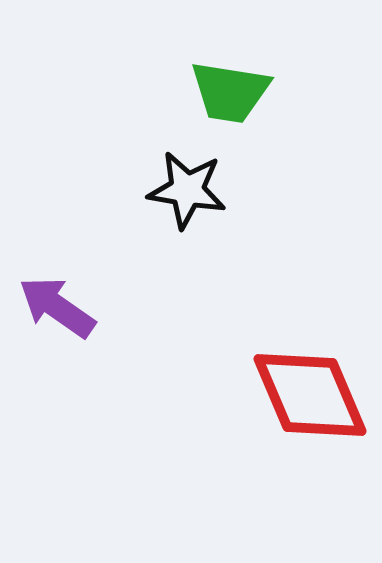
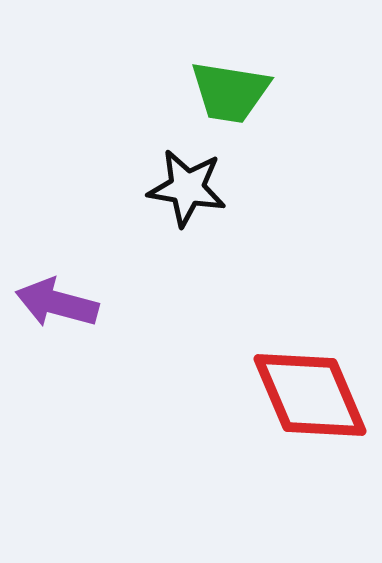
black star: moved 2 px up
purple arrow: moved 4 px up; rotated 20 degrees counterclockwise
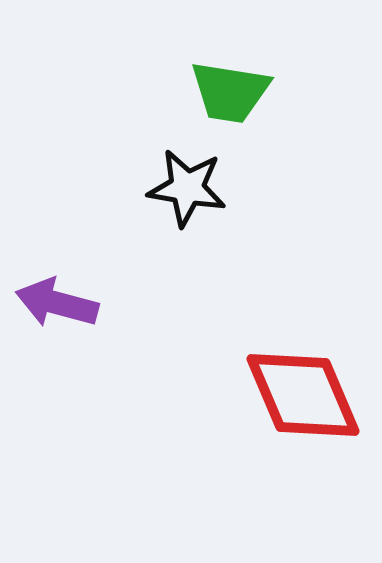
red diamond: moved 7 px left
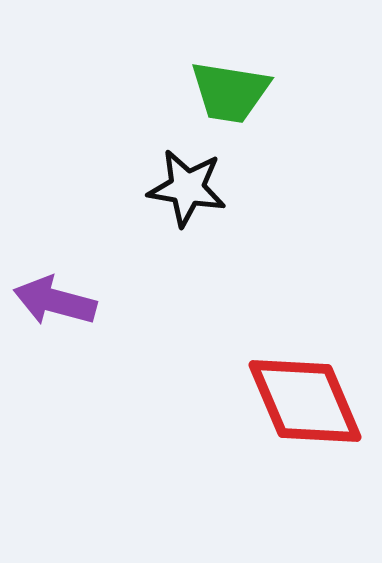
purple arrow: moved 2 px left, 2 px up
red diamond: moved 2 px right, 6 px down
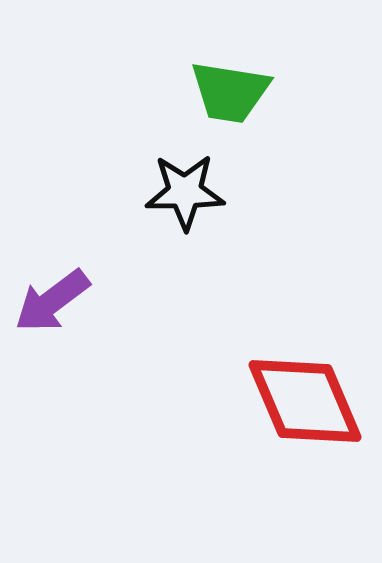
black star: moved 2 px left, 4 px down; rotated 10 degrees counterclockwise
purple arrow: moved 3 px left; rotated 52 degrees counterclockwise
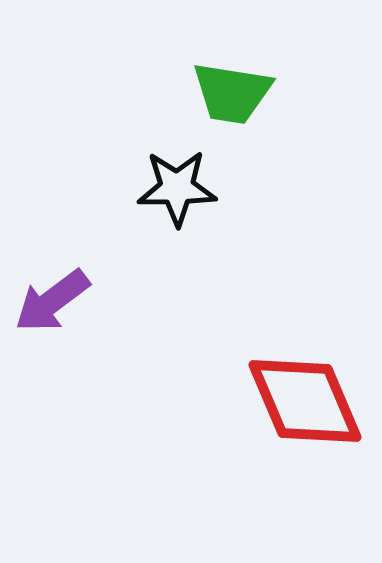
green trapezoid: moved 2 px right, 1 px down
black star: moved 8 px left, 4 px up
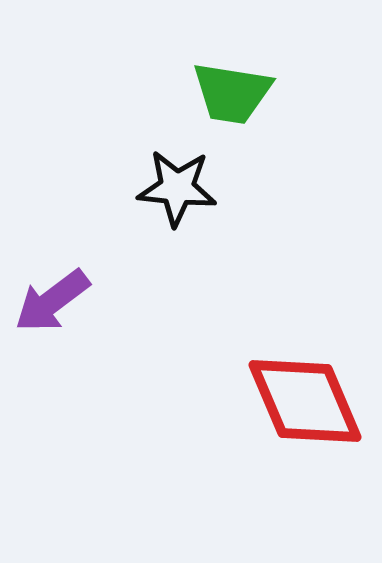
black star: rotated 6 degrees clockwise
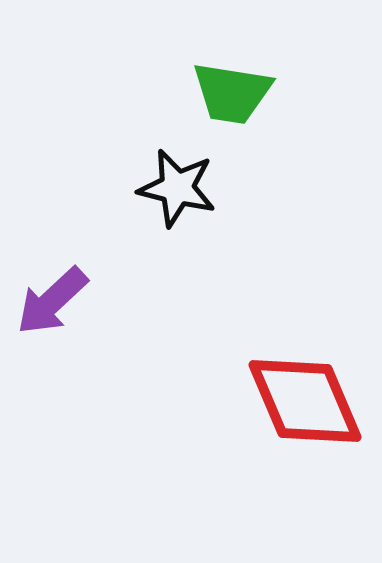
black star: rotated 8 degrees clockwise
purple arrow: rotated 6 degrees counterclockwise
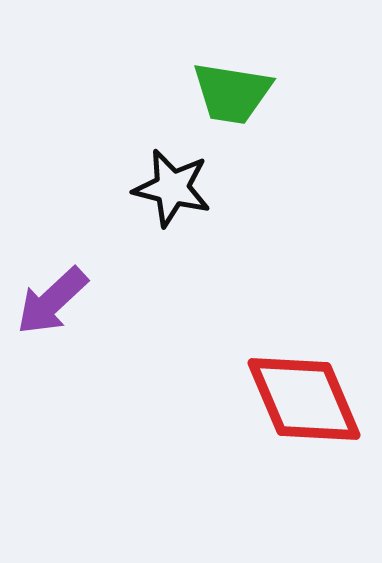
black star: moved 5 px left
red diamond: moved 1 px left, 2 px up
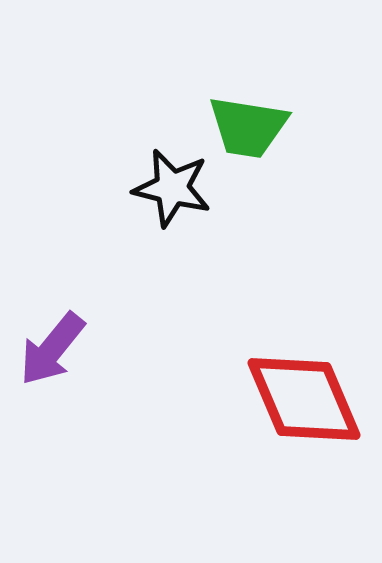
green trapezoid: moved 16 px right, 34 px down
purple arrow: moved 48 px down; rotated 8 degrees counterclockwise
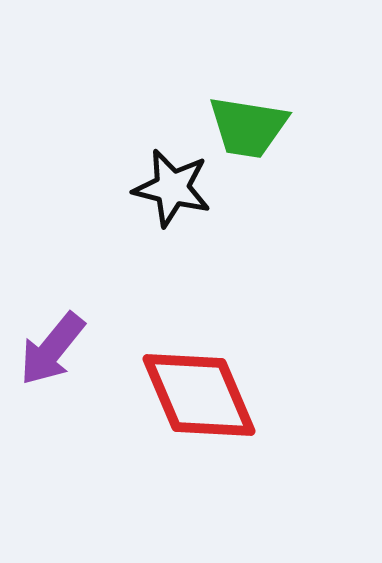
red diamond: moved 105 px left, 4 px up
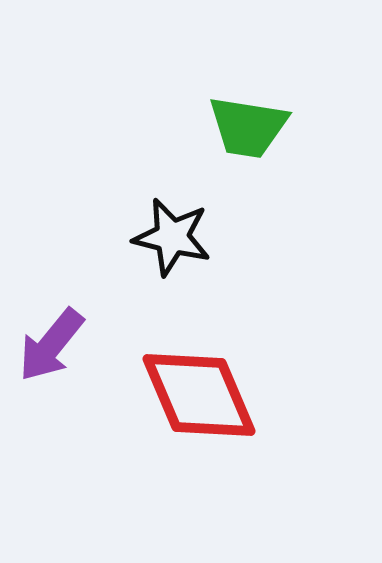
black star: moved 49 px down
purple arrow: moved 1 px left, 4 px up
